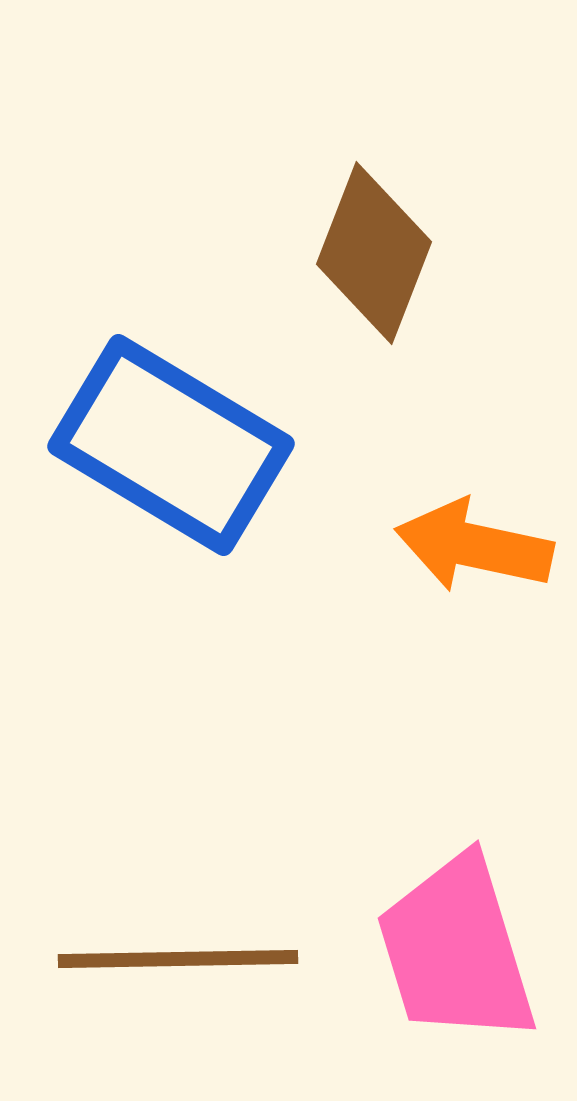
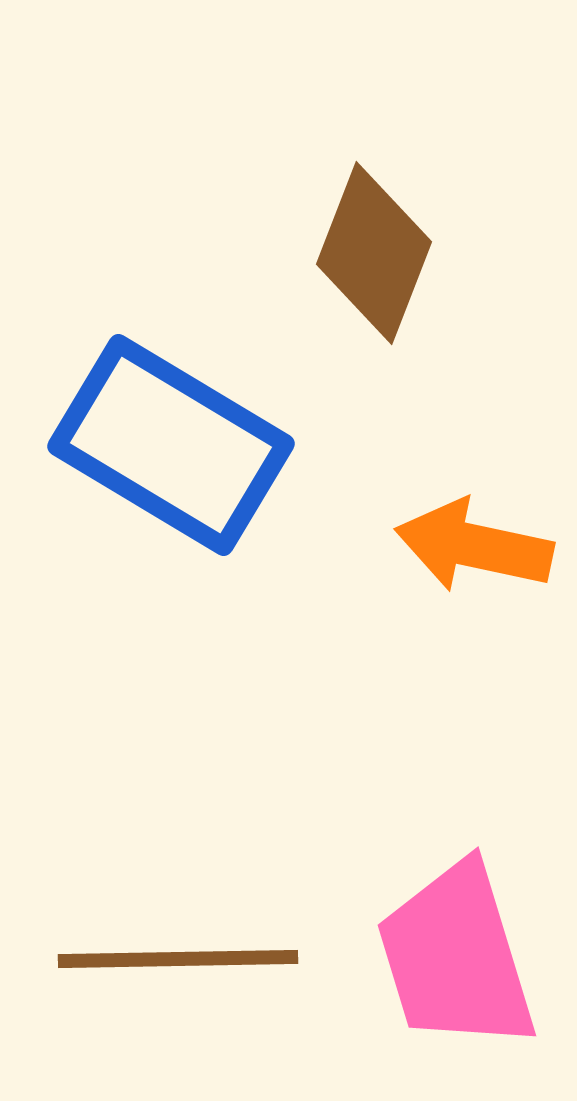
pink trapezoid: moved 7 px down
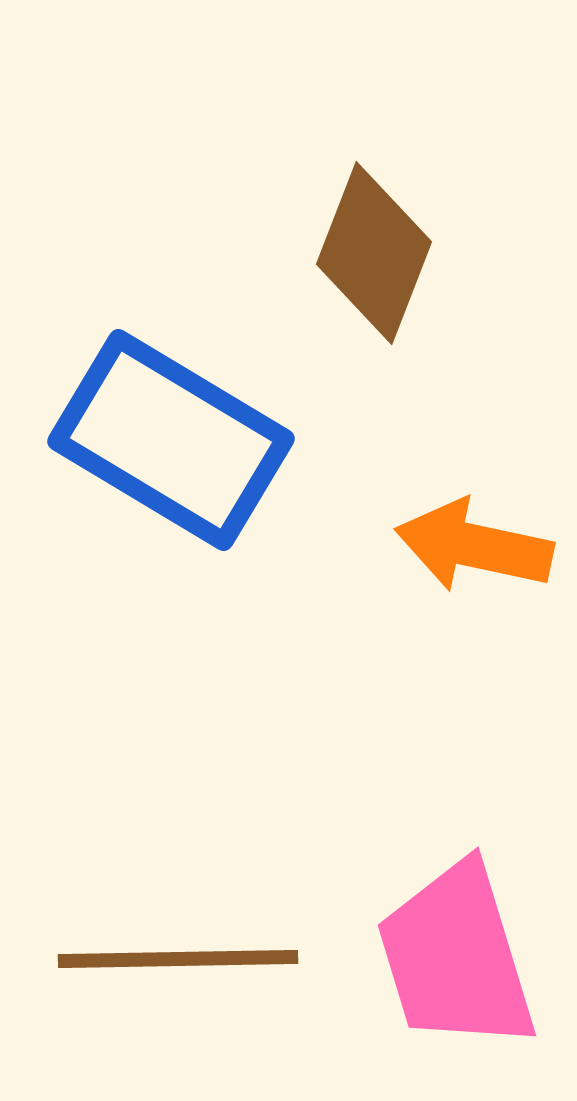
blue rectangle: moved 5 px up
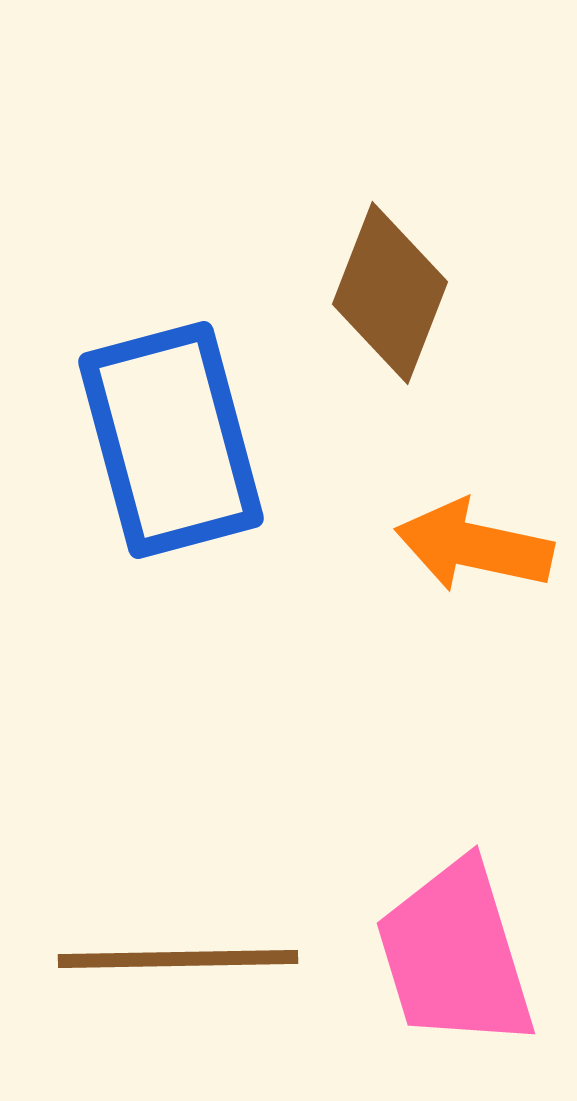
brown diamond: moved 16 px right, 40 px down
blue rectangle: rotated 44 degrees clockwise
pink trapezoid: moved 1 px left, 2 px up
